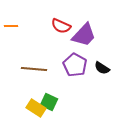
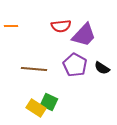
red semicircle: rotated 30 degrees counterclockwise
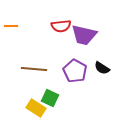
purple trapezoid: rotated 60 degrees clockwise
purple pentagon: moved 6 px down
green square: moved 1 px right, 4 px up
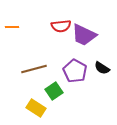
orange line: moved 1 px right, 1 px down
purple trapezoid: rotated 12 degrees clockwise
brown line: rotated 20 degrees counterclockwise
green square: moved 4 px right, 7 px up; rotated 30 degrees clockwise
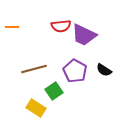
black semicircle: moved 2 px right, 2 px down
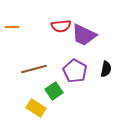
black semicircle: moved 2 px right, 1 px up; rotated 112 degrees counterclockwise
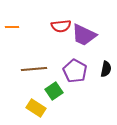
brown line: rotated 10 degrees clockwise
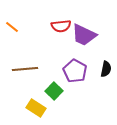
orange line: rotated 40 degrees clockwise
brown line: moved 9 px left
green square: rotated 12 degrees counterclockwise
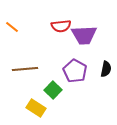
purple trapezoid: rotated 28 degrees counterclockwise
green square: moved 1 px left, 1 px up
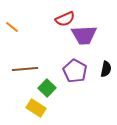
red semicircle: moved 4 px right, 7 px up; rotated 18 degrees counterclockwise
green square: moved 6 px left, 2 px up
